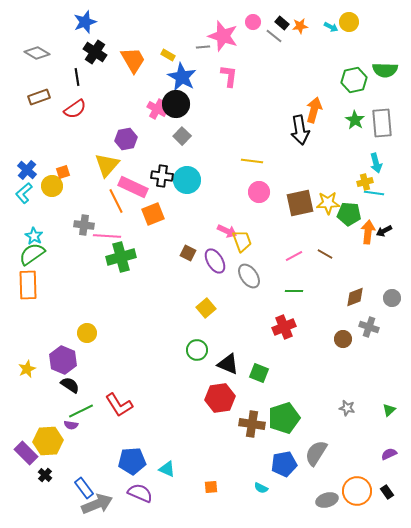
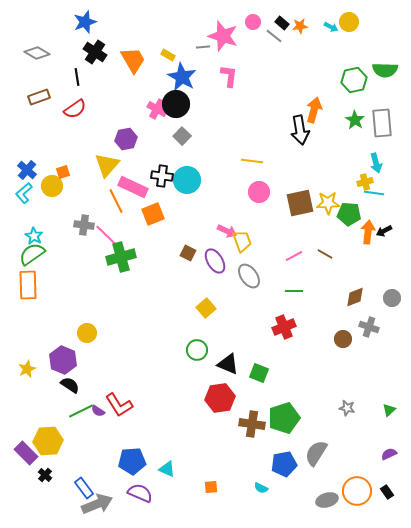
pink line at (107, 236): rotated 40 degrees clockwise
purple semicircle at (71, 425): moved 27 px right, 14 px up; rotated 24 degrees clockwise
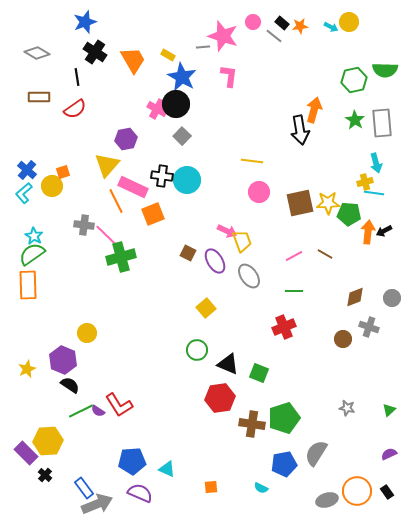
brown rectangle at (39, 97): rotated 20 degrees clockwise
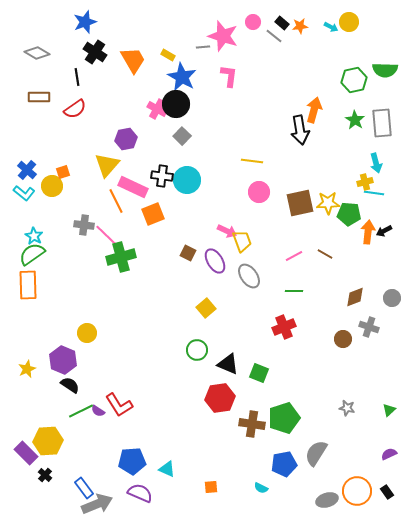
cyan L-shape at (24, 193): rotated 100 degrees counterclockwise
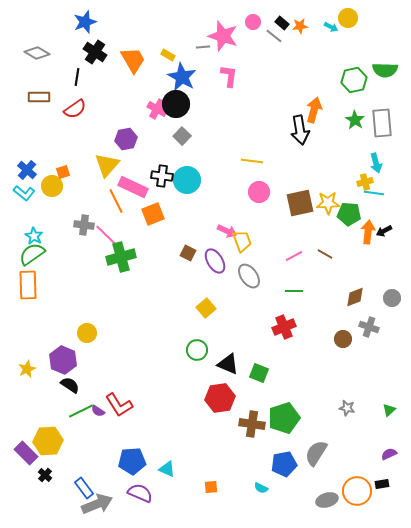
yellow circle at (349, 22): moved 1 px left, 4 px up
black line at (77, 77): rotated 18 degrees clockwise
black rectangle at (387, 492): moved 5 px left, 8 px up; rotated 64 degrees counterclockwise
